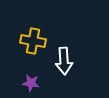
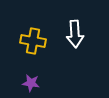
white arrow: moved 11 px right, 27 px up
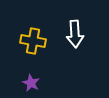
purple star: rotated 18 degrees clockwise
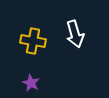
white arrow: rotated 12 degrees counterclockwise
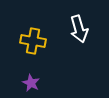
white arrow: moved 4 px right, 5 px up
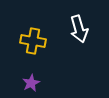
purple star: rotated 18 degrees clockwise
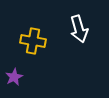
purple star: moved 17 px left, 6 px up
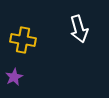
yellow cross: moved 10 px left, 1 px up
